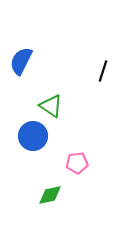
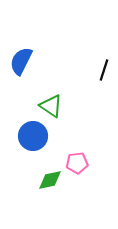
black line: moved 1 px right, 1 px up
green diamond: moved 15 px up
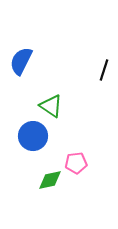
pink pentagon: moved 1 px left
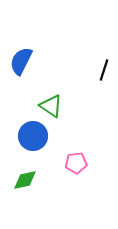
green diamond: moved 25 px left
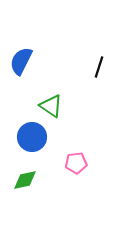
black line: moved 5 px left, 3 px up
blue circle: moved 1 px left, 1 px down
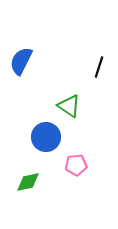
green triangle: moved 18 px right
blue circle: moved 14 px right
pink pentagon: moved 2 px down
green diamond: moved 3 px right, 2 px down
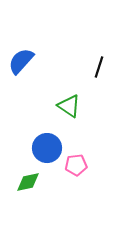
blue semicircle: rotated 16 degrees clockwise
blue circle: moved 1 px right, 11 px down
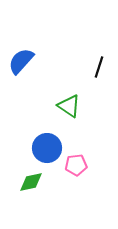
green diamond: moved 3 px right
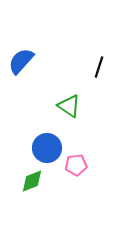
green diamond: moved 1 px right, 1 px up; rotated 10 degrees counterclockwise
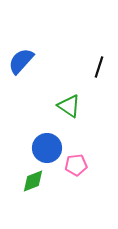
green diamond: moved 1 px right
